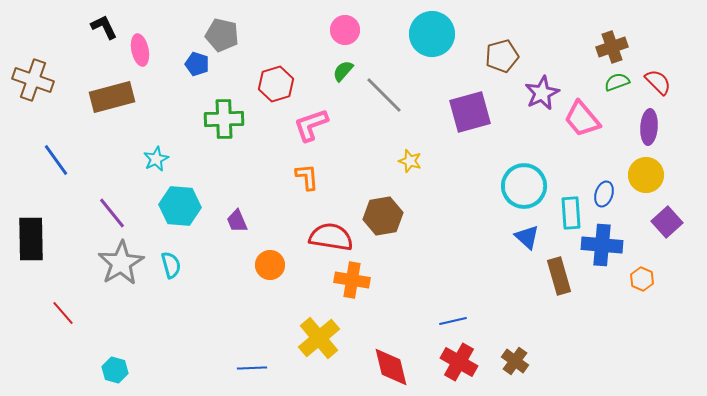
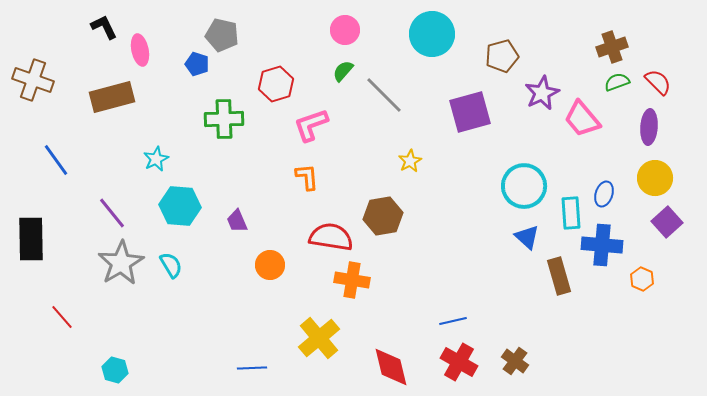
yellow star at (410, 161): rotated 25 degrees clockwise
yellow circle at (646, 175): moved 9 px right, 3 px down
cyan semicircle at (171, 265): rotated 16 degrees counterclockwise
red line at (63, 313): moved 1 px left, 4 px down
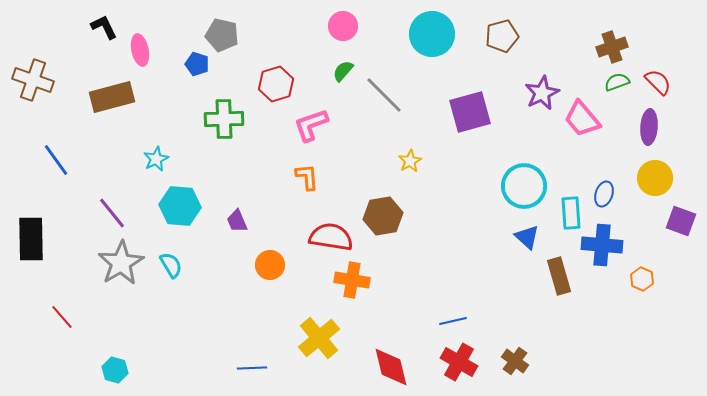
pink circle at (345, 30): moved 2 px left, 4 px up
brown pentagon at (502, 56): moved 20 px up
purple square at (667, 222): moved 14 px right, 1 px up; rotated 28 degrees counterclockwise
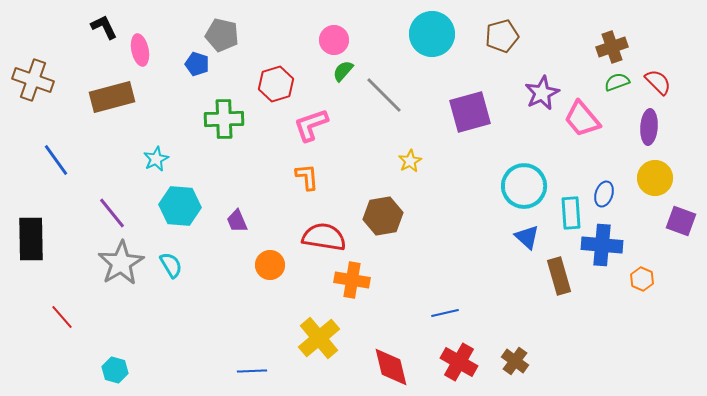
pink circle at (343, 26): moved 9 px left, 14 px down
red semicircle at (331, 237): moved 7 px left
blue line at (453, 321): moved 8 px left, 8 px up
blue line at (252, 368): moved 3 px down
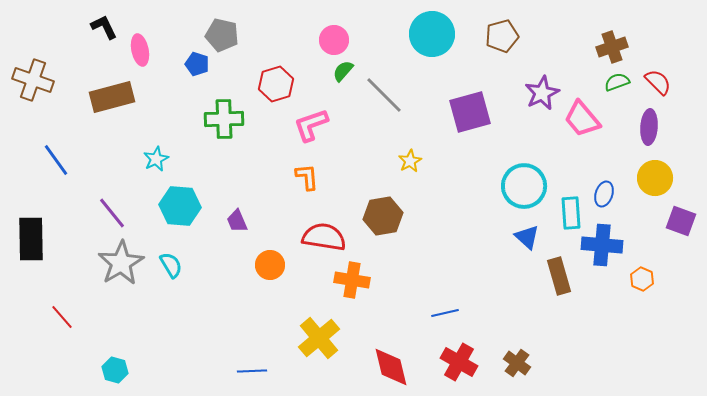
brown cross at (515, 361): moved 2 px right, 2 px down
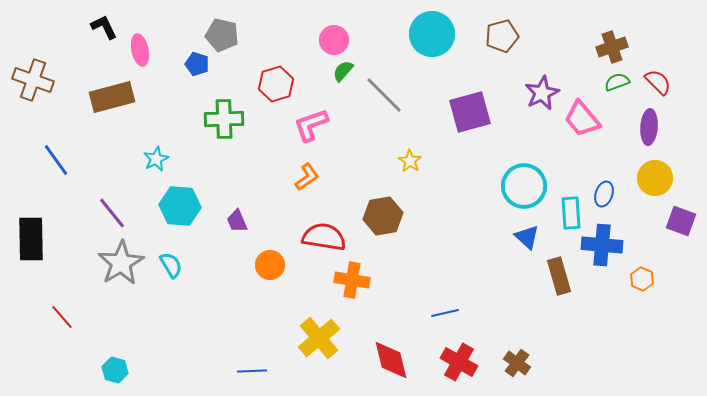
yellow star at (410, 161): rotated 10 degrees counterclockwise
orange L-shape at (307, 177): rotated 60 degrees clockwise
red diamond at (391, 367): moved 7 px up
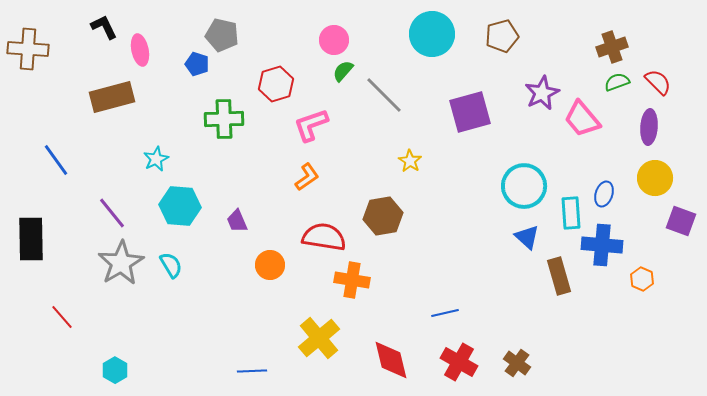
brown cross at (33, 80): moved 5 px left, 31 px up; rotated 15 degrees counterclockwise
cyan hexagon at (115, 370): rotated 15 degrees clockwise
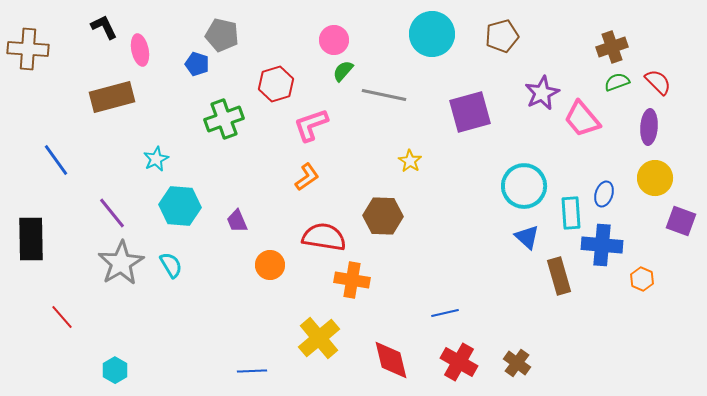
gray line at (384, 95): rotated 33 degrees counterclockwise
green cross at (224, 119): rotated 18 degrees counterclockwise
brown hexagon at (383, 216): rotated 12 degrees clockwise
